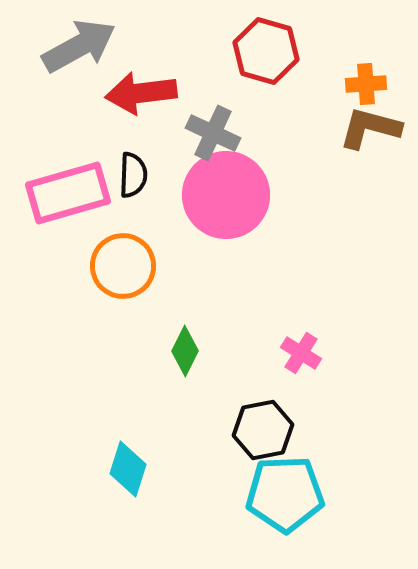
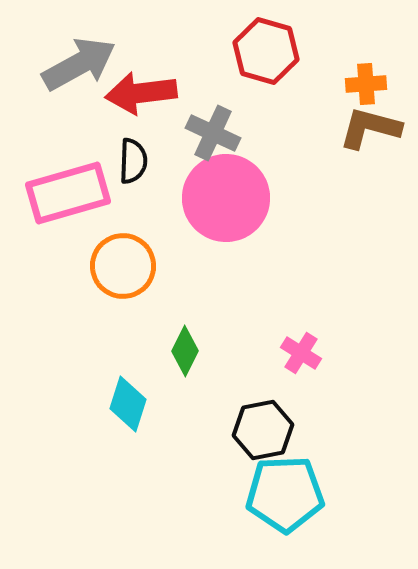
gray arrow: moved 18 px down
black semicircle: moved 14 px up
pink circle: moved 3 px down
cyan diamond: moved 65 px up
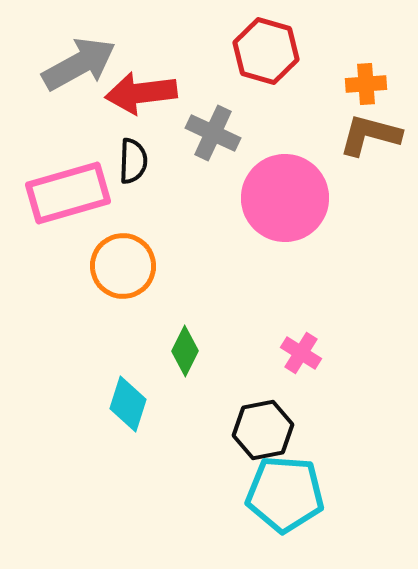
brown L-shape: moved 7 px down
pink circle: moved 59 px right
cyan pentagon: rotated 6 degrees clockwise
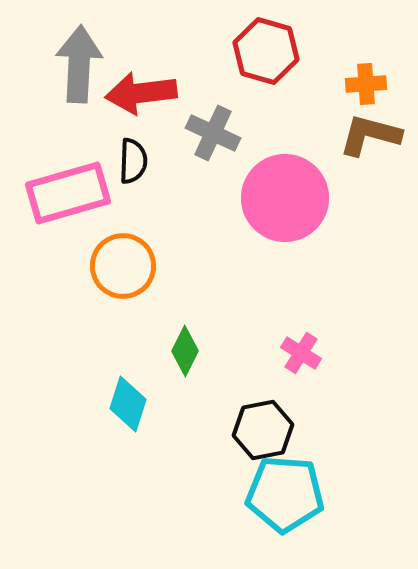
gray arrow: rotated 58 degrees counterclockwise
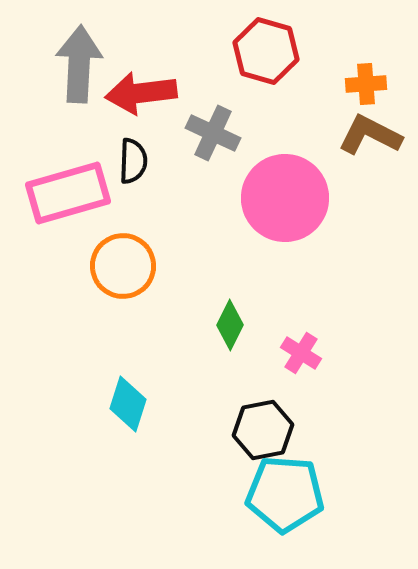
brown L-shape: rotated 12 degrees clockwise
green diamond: moved 45 px right, 26 px up
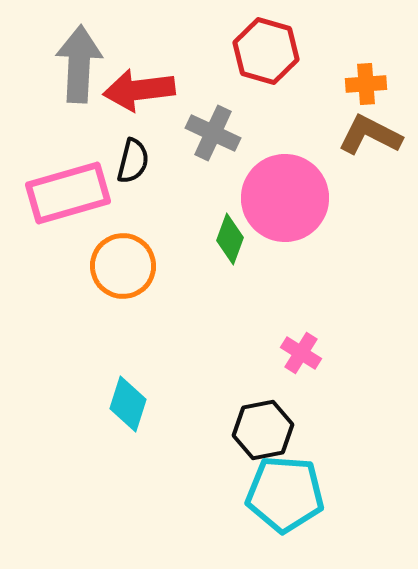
red arrow: moved 2 px left, 3 px up
black semicircle: rotated 12 degrees clockwise
green diamond: moved 86 px up; rotated 6 degrees counterclockwise
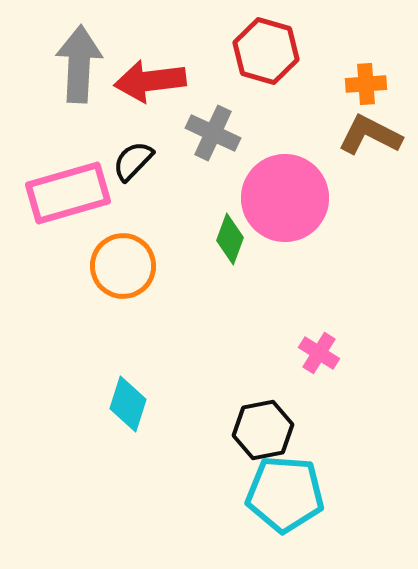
red arrow: moved 11 px right, 9 px up
black semicircle: rotated 150 degrees counterclockwise
pink cross: moved 18 px right
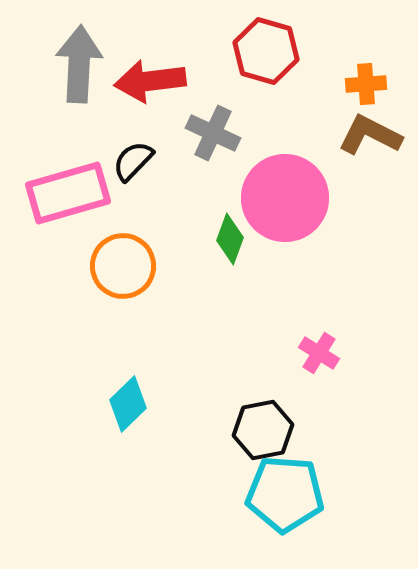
cyan diamond: rotated 28 degrees clockwise
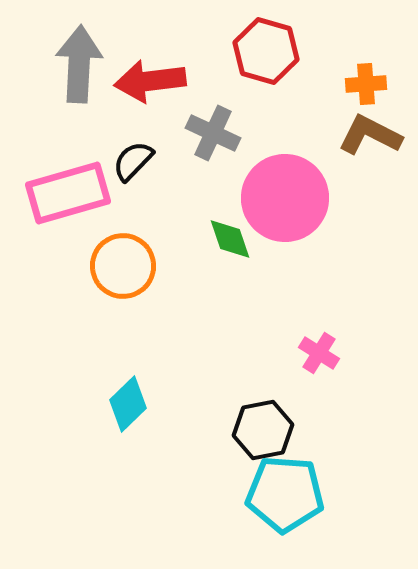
green diamond: rotated 39 degrees counterclockwise
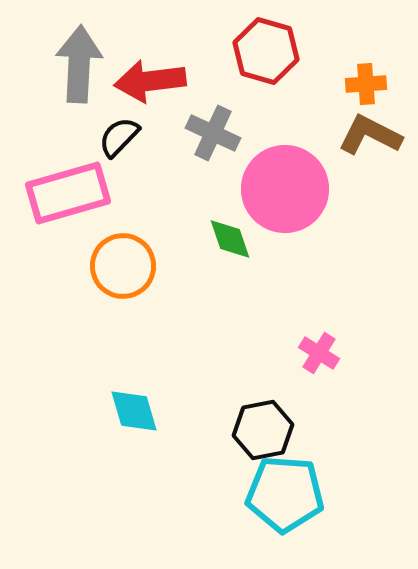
black semicircle: moved 14 px left, 24 px up
pink circle: moved 9 px up
cyan diamond: moved 6 px right, 7 px down; rotated 62 degrees counterclockwise
